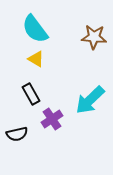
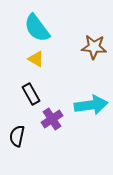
cyan semicircle: moved 2 px right, 1 px up
brown star: moved 10 px down
cyan arrow: moved 1 px right, 5 px down; rotated 144 degrees counterclockwise
black semicircle: moved 2 px down; rotated 115 degrees clockwise
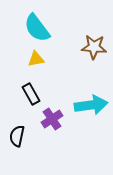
yellow triangle: rotated 42 degrees counterclockwise
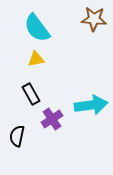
brown star: moved 28 px up
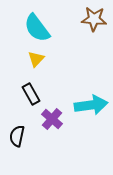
yellow triangle: rotated 36 degrees counterclockwise
purple cross: rotated 15 degrees counterclockwise
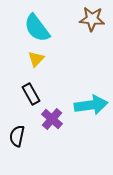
brown star: moved 2 px left
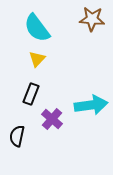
yellow triangle: moved 1 px right
black rectangle: rotated 50 degrees clockwise
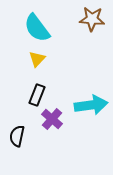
black rectangle: moved 6 px right, 1 px down
